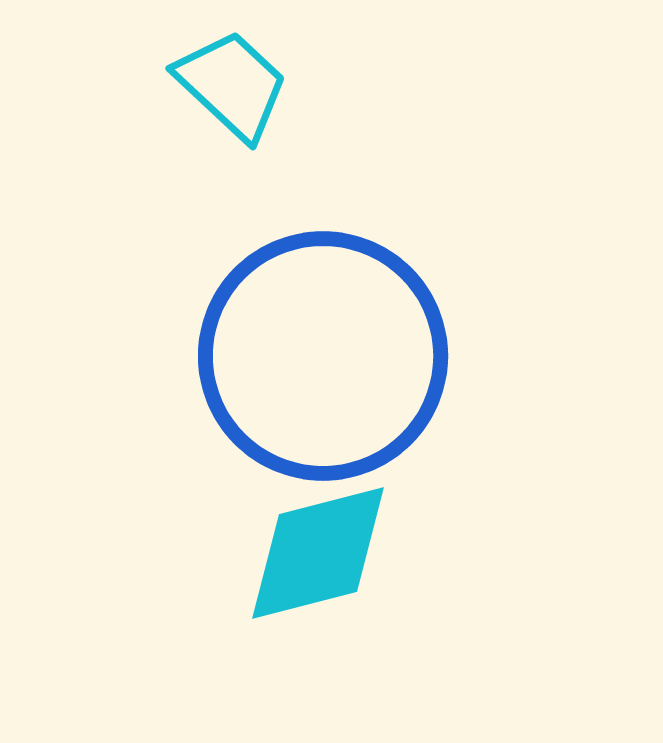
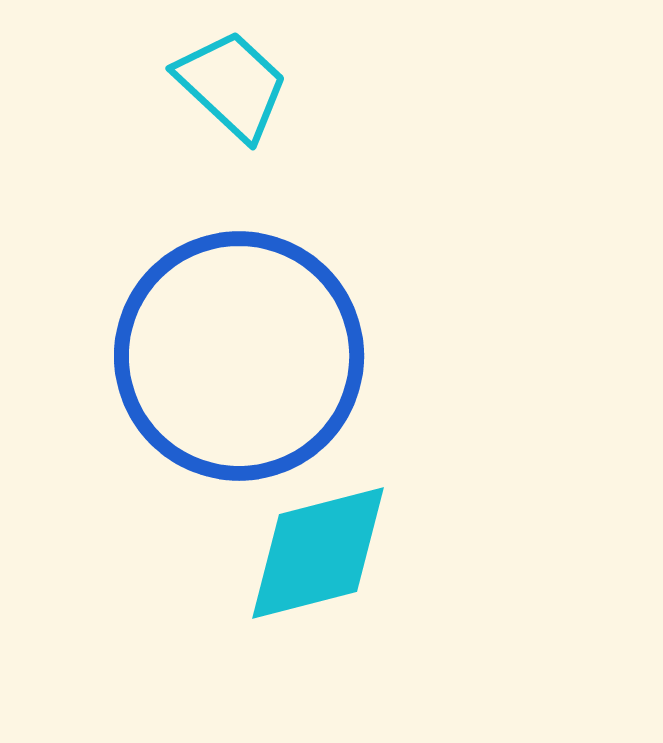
blue circle: moved 84 px left
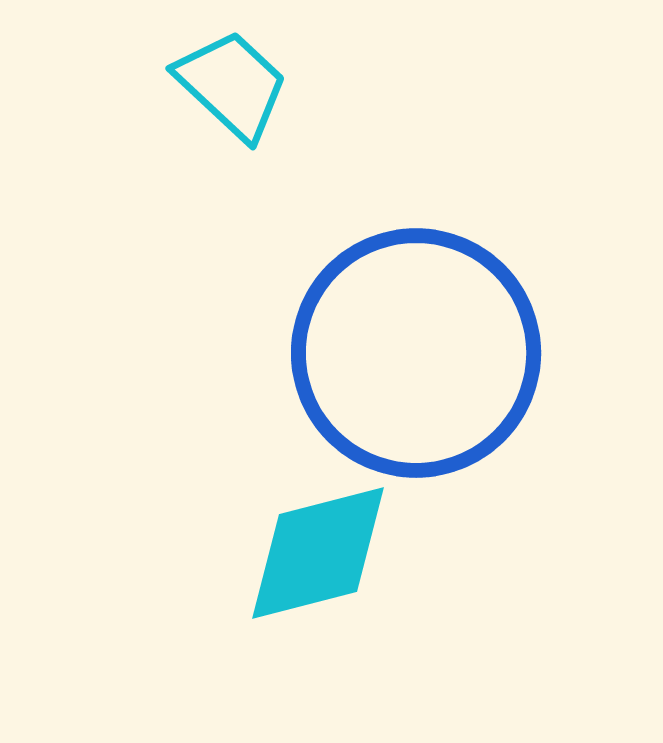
blue circle: moved 177 px right, 3 px up
